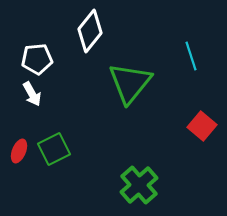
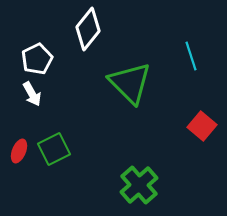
white diamond: moved 2 px left, 2 px up
white pentagon: rotated 20 degrees counterclockwise
green triangle: rotated 24 degrees counterclockwise
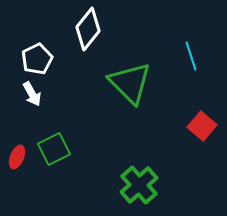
red ellipse: moved 2 px left, 6 px down
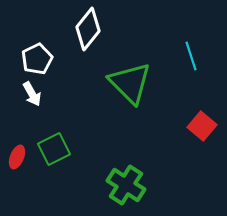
green cross: moved 13 px left; rotated 15 degrees counterclockwise
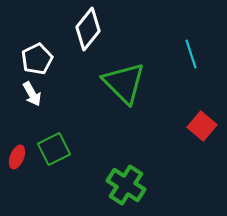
cyan line: moved 2 px up
green triangle: moved 6 px left
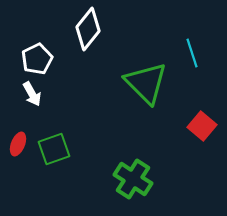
cyan line: moved 1 px right, 1 px up
green triangle: moved 22 px right
green square: rotated 8 degrees clockwise
red ellipse: moved 1 px right, 13 px up
green cross: moved 7 px right, 6 px up
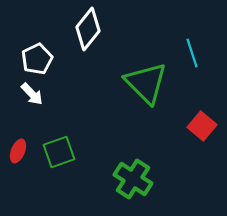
white arrow: rotated 15 degrees counterclockwise
red ellipse: moved 7 px down
green square: moved 5 px right, 3 px down
